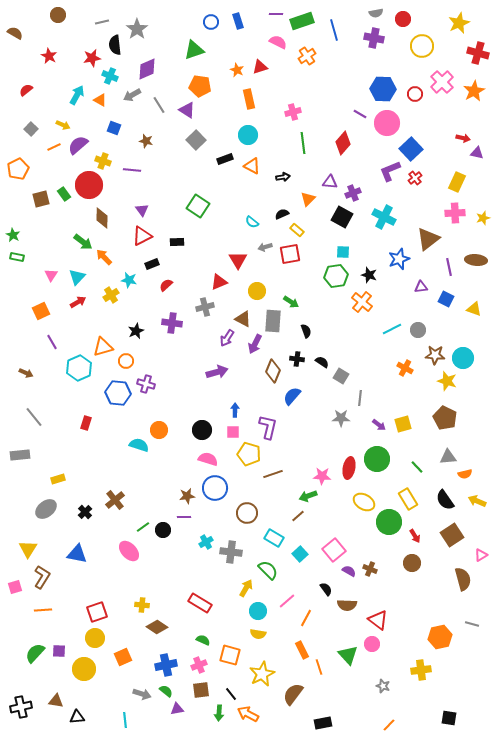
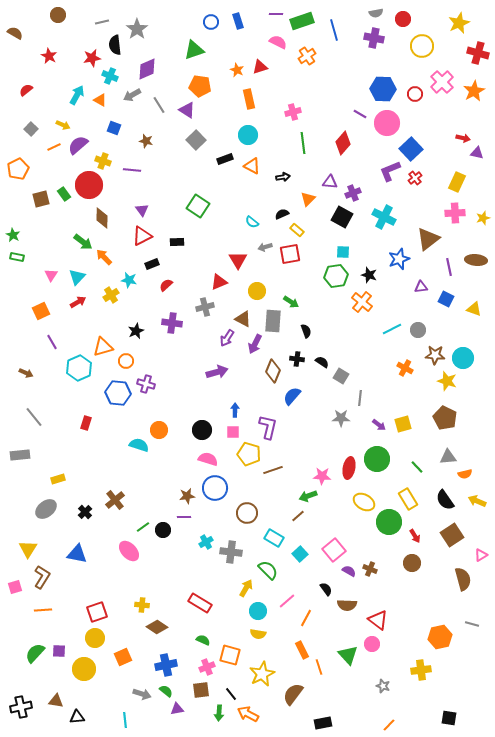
brown line at (273, 474): moved 4 px up
pink cross at (199, 665): moved 8 px right, 2 px down
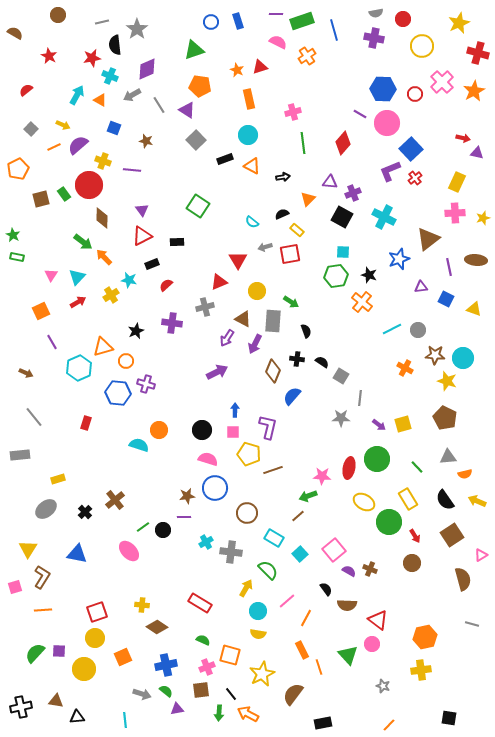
purple arrow at (217, 372): rotated 10 degrees counterclockwise
orange hexagon at (440, 637): moved 15 px left
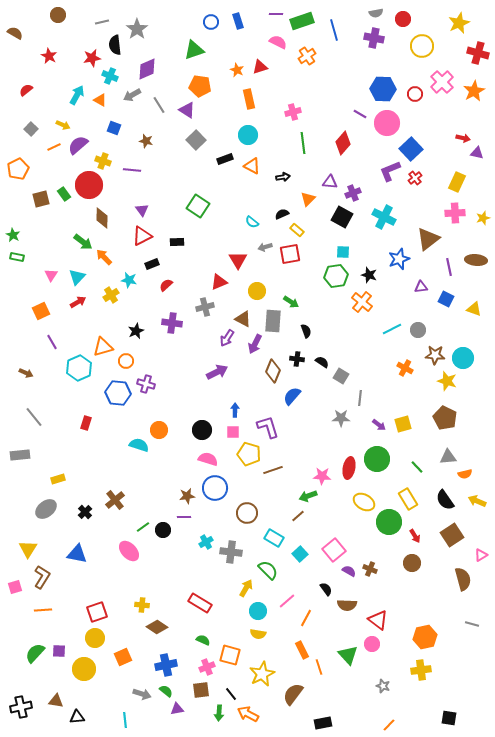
purple L-shape at (268, 427): rotated 30 degrees counterclockwise
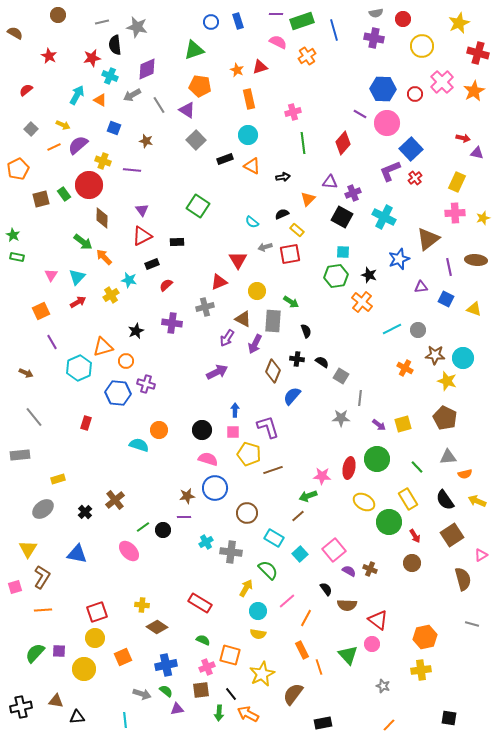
gray star at (137, 29): moved 2 px up; rotated 25 degrees counterclockwise
gray ellipse at (46, 509): moved 3 px left
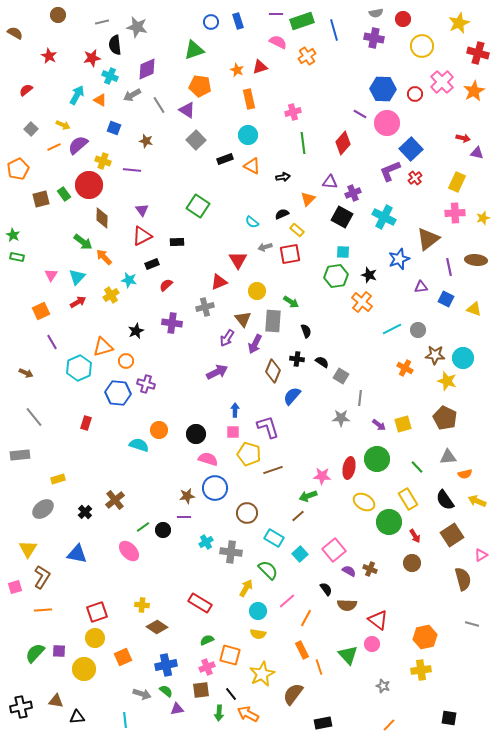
brown triangle at (243, 319): rotated 24 degrees clockwise
black circle at (202, 430): moved 6 px left, 4 px down
green semicircle at (203, 640): moved 4 px right; rotated 48 degrees counterclockwise
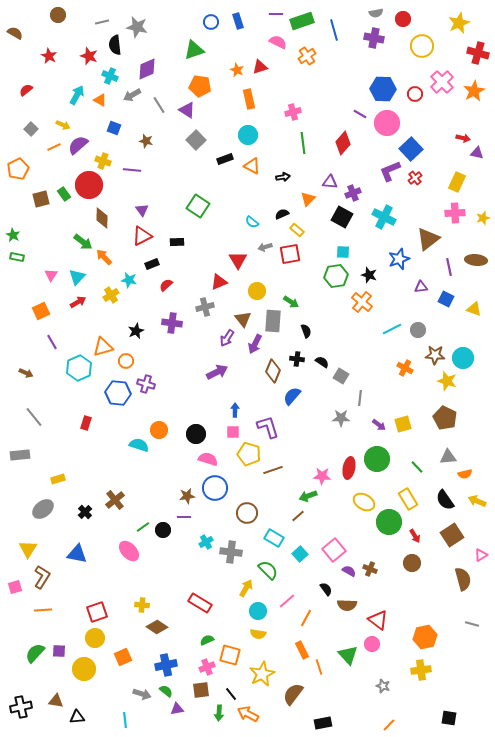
red star at (92, 58): moved 3 px left, 2 px up; rotated 30 degrees clockwise
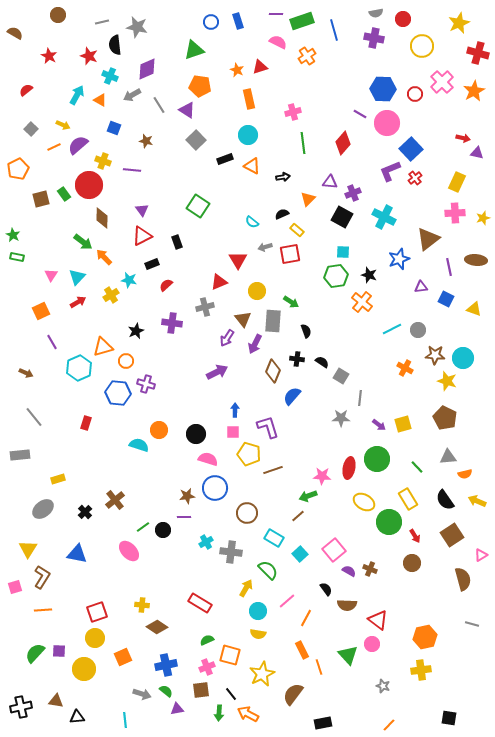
black rectangle at (177, 242): rotated 72 degrees clockwise
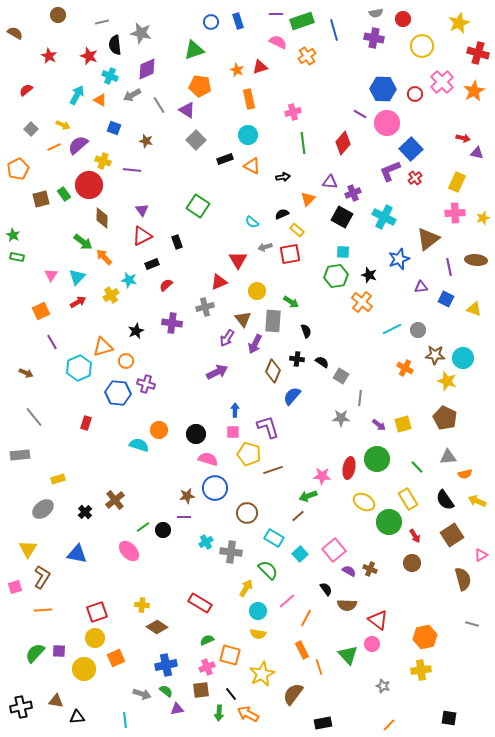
gray star at (137, 27): moved 4 px right, 6 px down
orange square at (123, 657): moved 7 px left, 1 px down
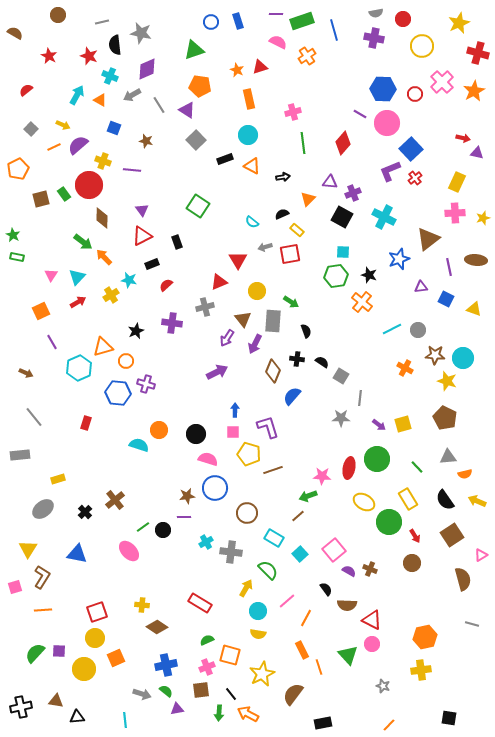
red triangle at (378, 620): moved 6 px left; rotated 10 degrees counterclockwise
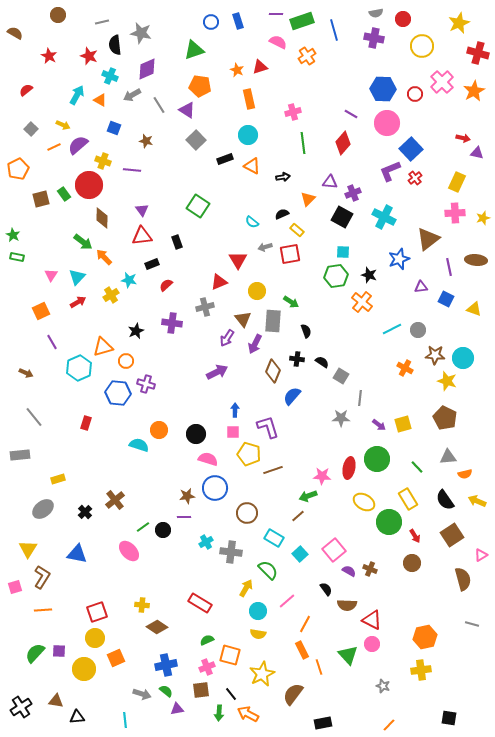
purple line at (360, 114): moved 9 px left
red triangle at (142, 236): rotated 20 degrees clockwise
orange line at (306, 618): moved 1 px left, 6 px down
black cross at (21, 707): rotated 20 degrees counterclockwise
